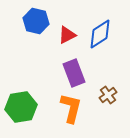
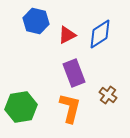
brown cross: rotated 18 degrees counterclockwise
orange L-shape: moved 1 px left
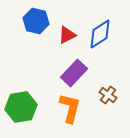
purple rectangle: rotated 64 degrees clockwise
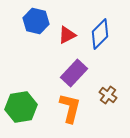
blue diamond: rotated 12 degrees counterclockwise
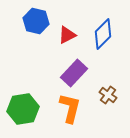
blue diamond: moved 3 px right
green hexagon: moved 2 px right, 2 px down
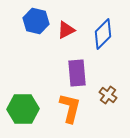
red triangle: moved 1 px left, 5 px up
purple rectangle: moved 3 px right; rotated 48 degrees counterclockwise
green hexagon: rotated 8 degrees clockwise
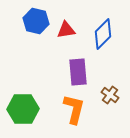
red triangle: rotated 18 degrees clockwise
purple rectangle: moved 1 px right, 1 px up
brown cross: moved 2 px right
orange L-shape: moved 4 px right, 1 px down
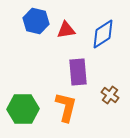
blue diamond: rotated 12 degrees clockwise
orange L-shape: moved 8 px left, 2 px up
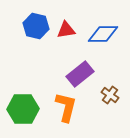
blue hexagon: moved 5 px down
blue diamond: rotated 32 degrees clockwise
purple rectangle: moved 2 px right, 2 px down; rotated 56 degrees clockwise
